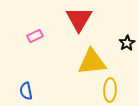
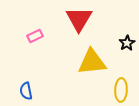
yellow ellipse: moved 11 px right
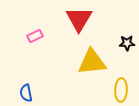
black star: rotated 28 degrees clockwise
blue semicircle: moved 2 px down
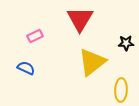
red triangle: moved 1 px right
black star: moved 1 px left
yellow triangle: rotated 32 degrees counterclockwise
blue semicircle: moved 25 px up; rotated 126 degrees clockwise
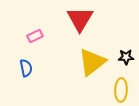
black star: moved 14 px down
blue semicircle: rotated 54 degrees clockwise
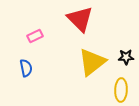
red triangle: rotated 16 degrees counterclockwise
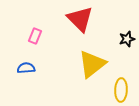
pink rectangle: rotated 42 degrees counterclockwise
black star: moved 1 px right, 18 px up; rotated 14 degrees counterclockwise
yellow triangle: moved 2 px down
blue semicircle: rotated 84 degrees counterclockwise
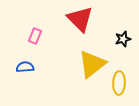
black star: moved 4 px left
blue semicircle: moved 1 px left, 1 px up
yellow ellipse: moved 2 px left, 7 px up
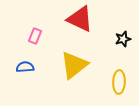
red triangle: rotated 20 degrees counterclockwise
yellow triangle: moved 18 px left, 1 px down
yellow ellipse: moved 1 px up
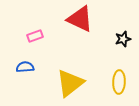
pink rectangle: rotated 49 degrees clockwise
yellow triangle: moved 4 px left, 18 px down
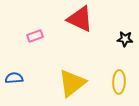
black star: moved 2 px right; rotated 21 degrees clockwise
blue semicircle: moved 11 px left, 11 px down
yellow triangle: moved 2 px right
